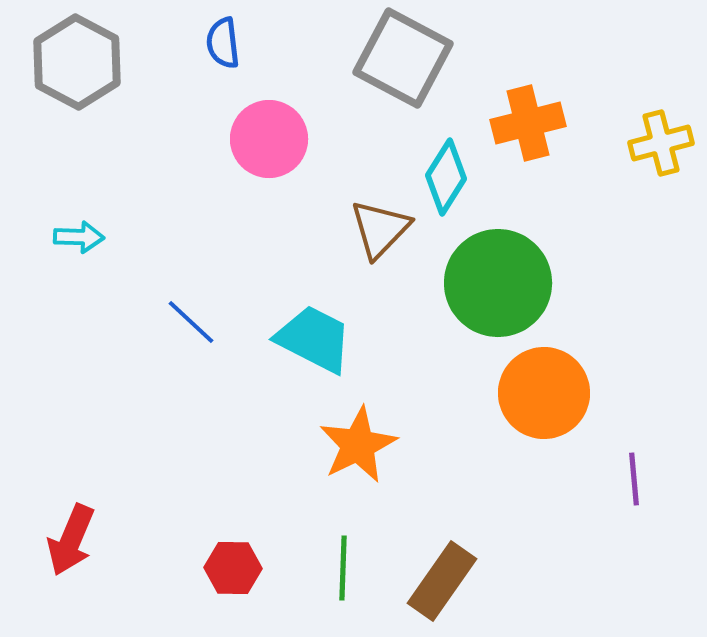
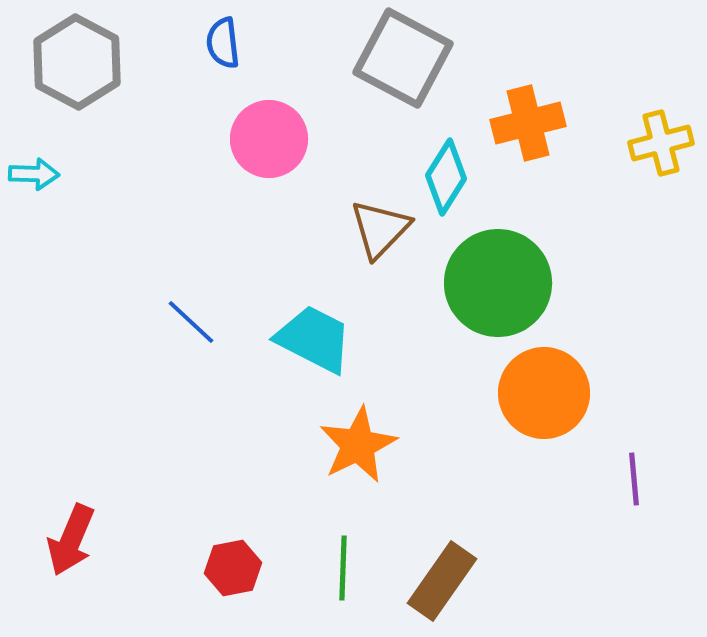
cyan arrow: moved 45 px left, 63 px up
red hexagon: rotated 12 degrees counterclockwise
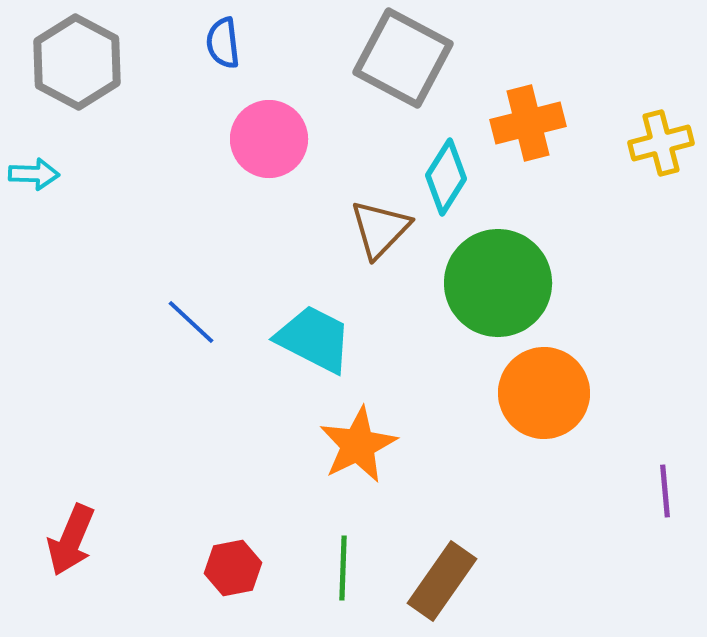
purple line: moved 31 px right, 12 px down
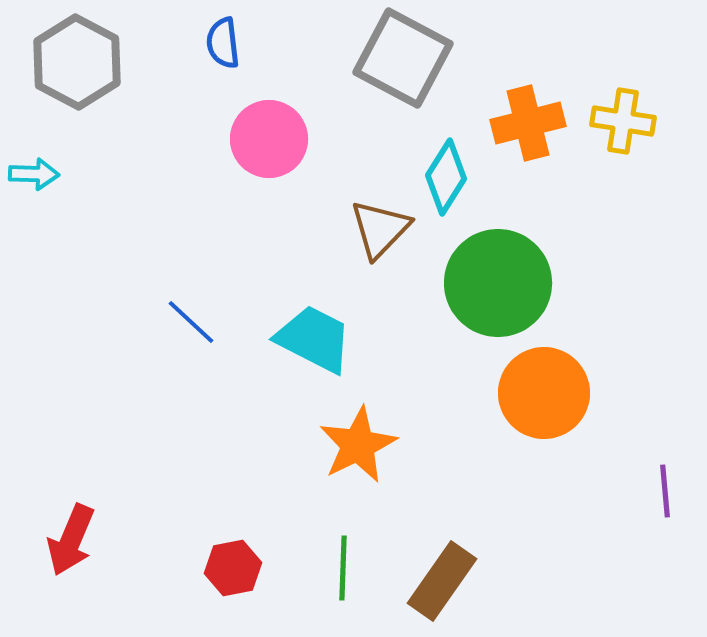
yellow cross: moved 38 px left, 22 px up; rotated 24 degrees clockwise
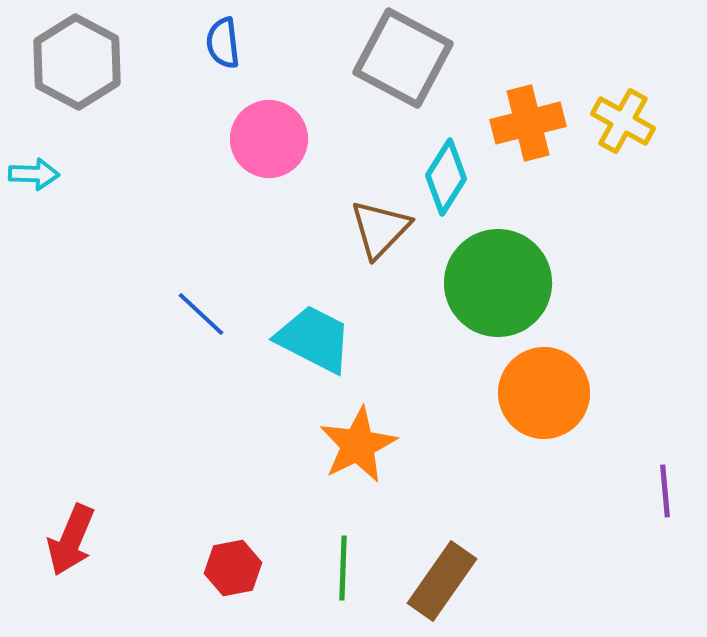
yellow cross: rotated 20 degrees clockwise
blue line: moved 10 px right, 8 px up
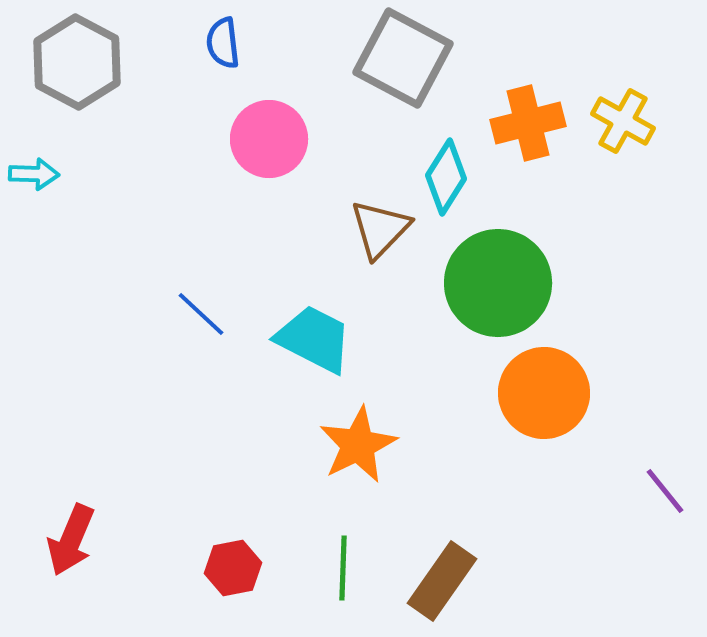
purple line: rotated 34 degrees counterclockwise
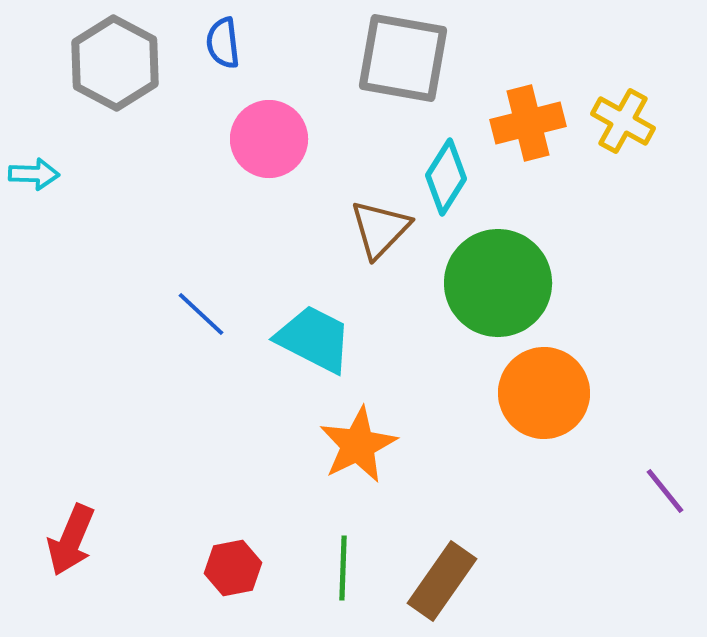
gray square: rotated 18 degrees counterclockwise
gray hexagon: moved 38 px right, 1 px down
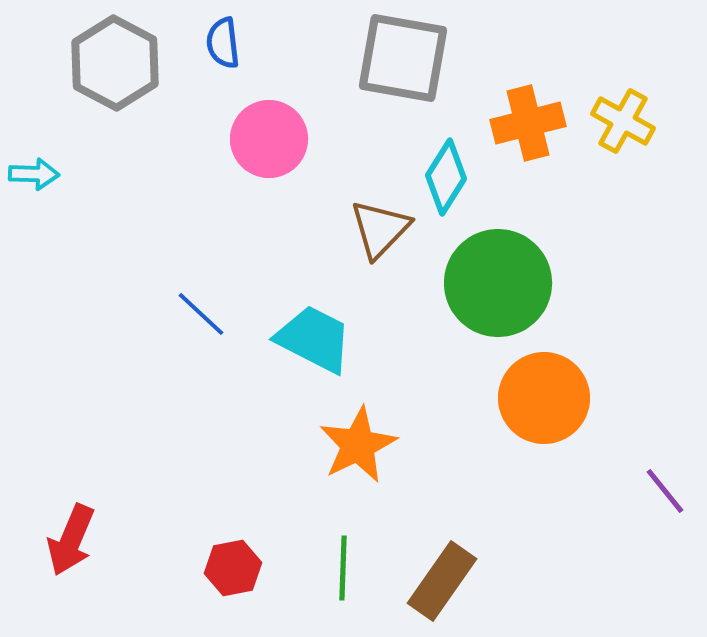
orange circle: moved 5 px down
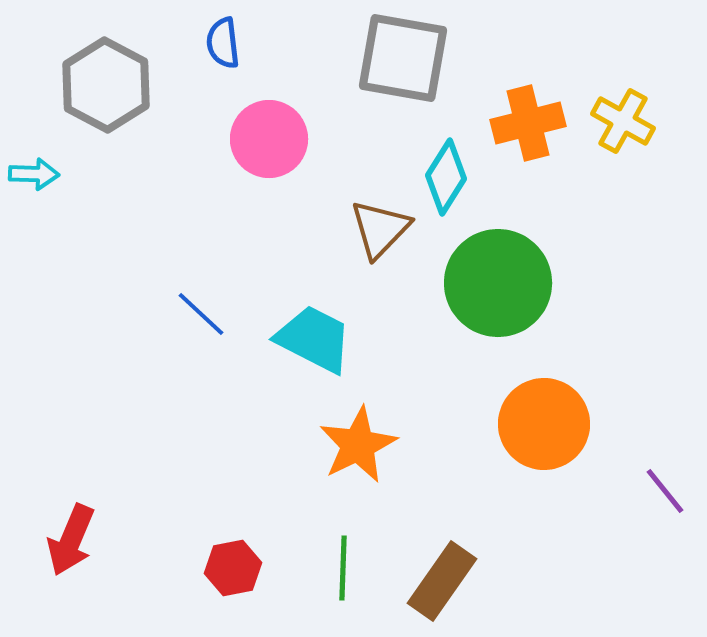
gray hexagon: moved 9 px left, 22 px down
orange circle: moved 26 px down
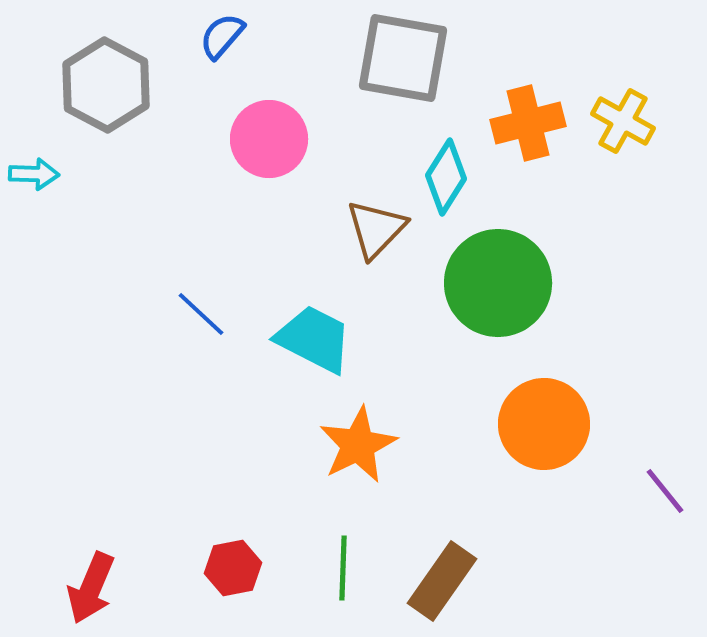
blue semicircle: moved 1 px left, 7 px up; rotated 48 degrees clockwise
brown triangle: moved 4 px left
red arrow: moved 20 px right, 48 px down
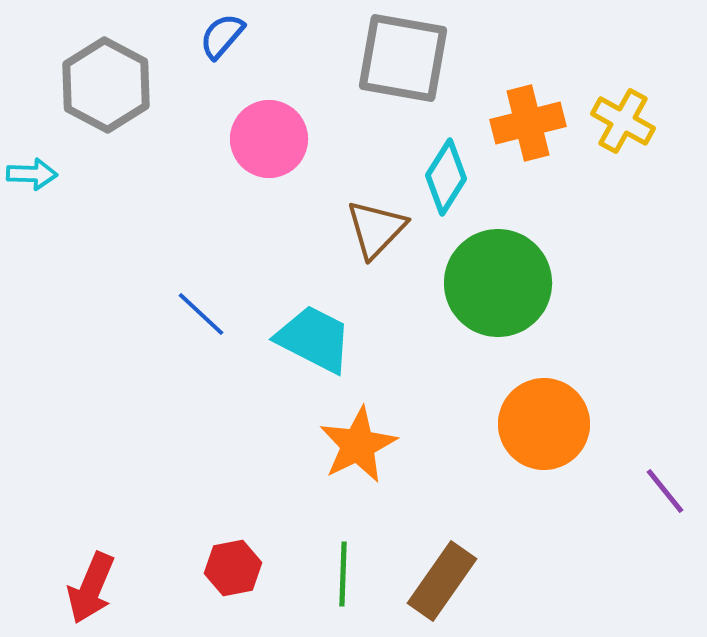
cyan arrow: moved 2 px left
green line: moved 6 px down
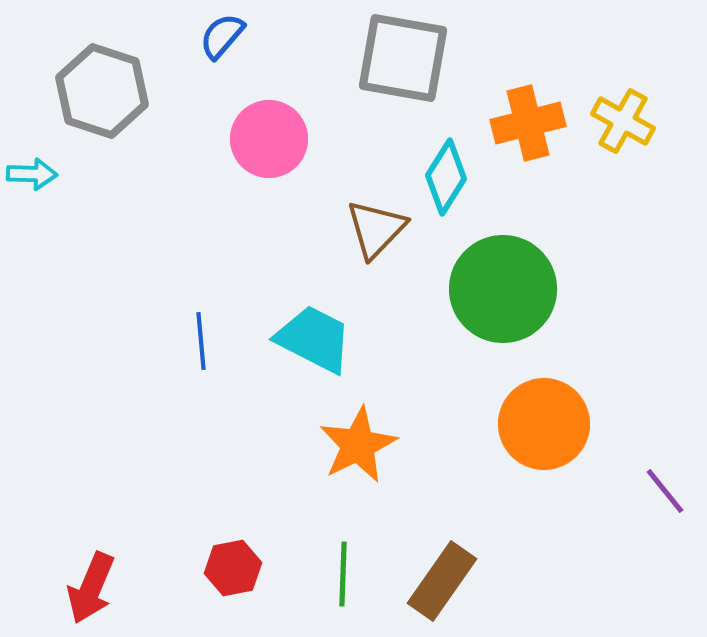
gray hexagon: moved 4 px left, 6 px down; rotated 10 degrees counterclockwise
green circle: moved 5 px right, 6 px down
blue line: moved 27 px down; rotated 42 degrees clockwise
